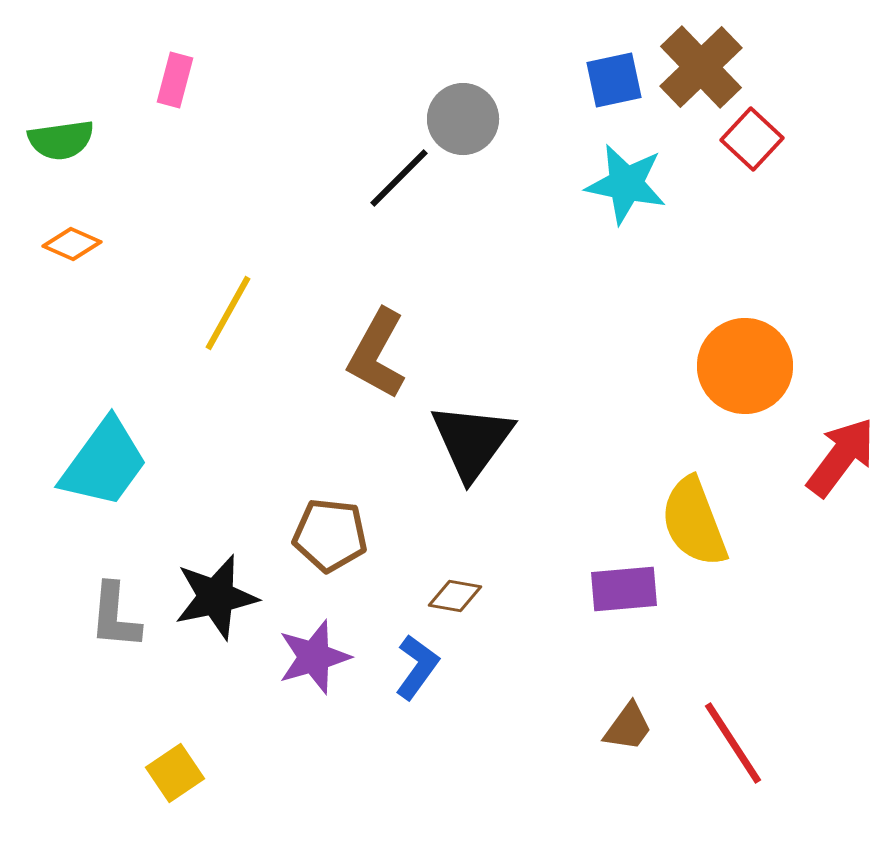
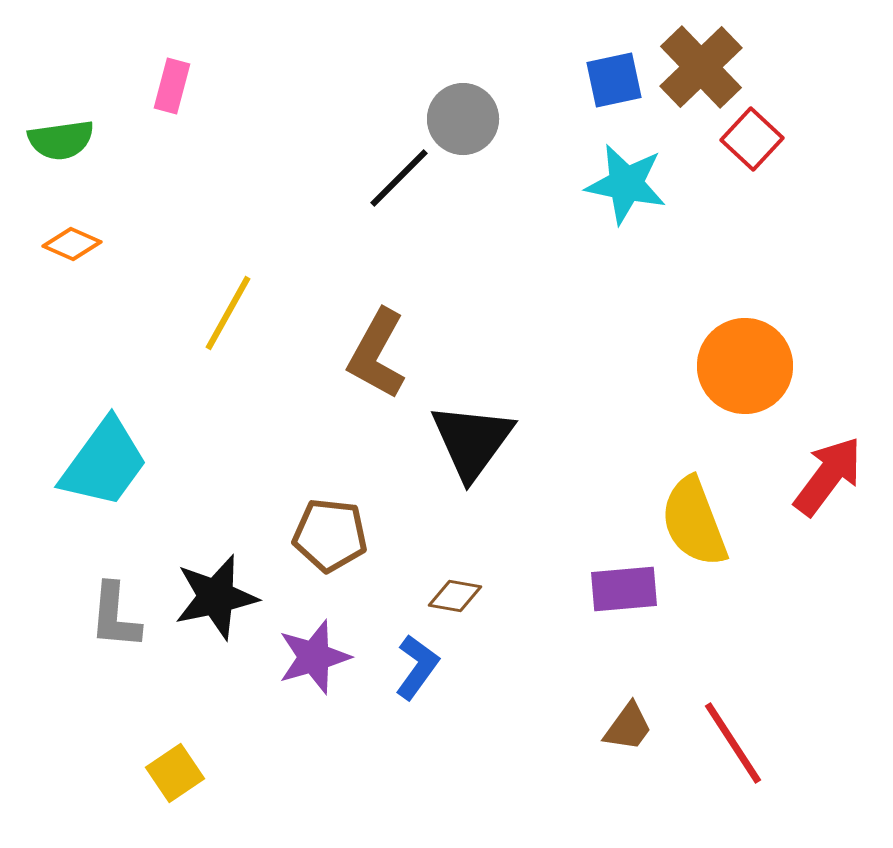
pink rectangle: moved 3 px left, 6 px down
red arrow: moved 13 px left, 19 px down
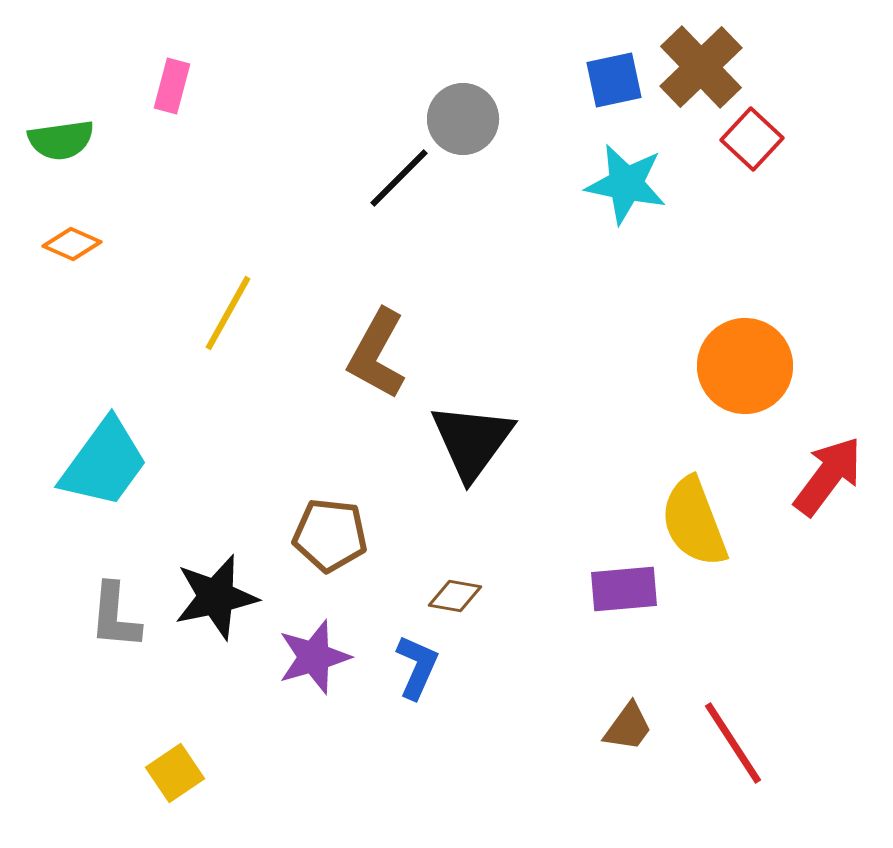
blue L-shape: rotated 12 degrees counterclockwise
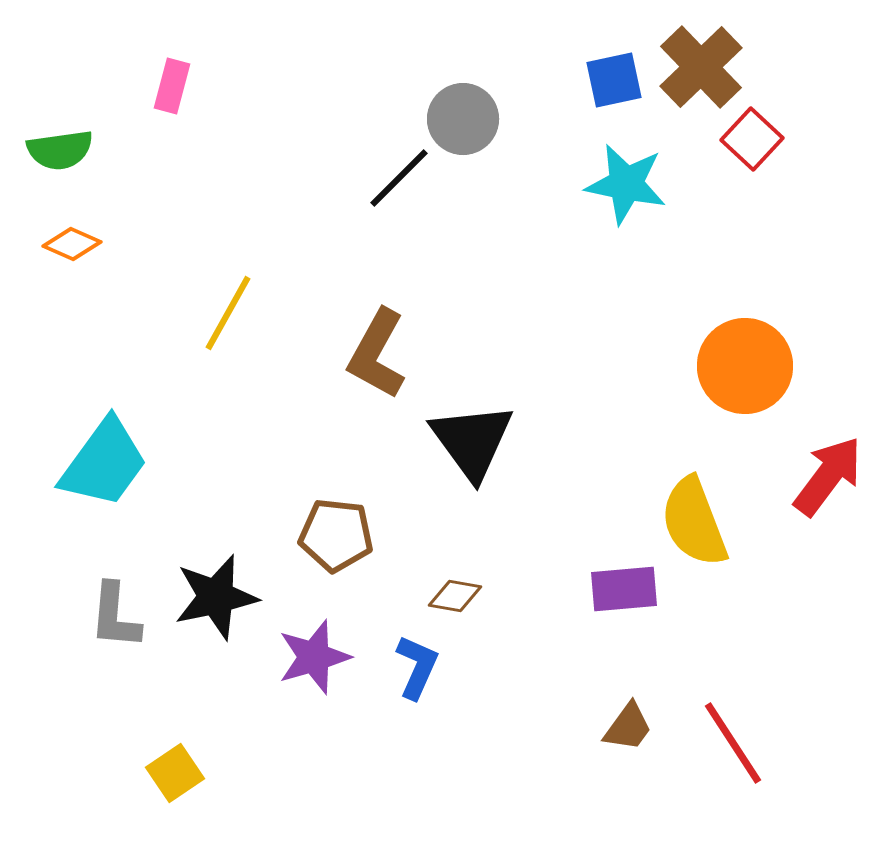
green semicircle: moved 1 px left, 10 px down
black triangle: rotated 12 degrees counterclockwise
brown pentagon: moved 6 px right
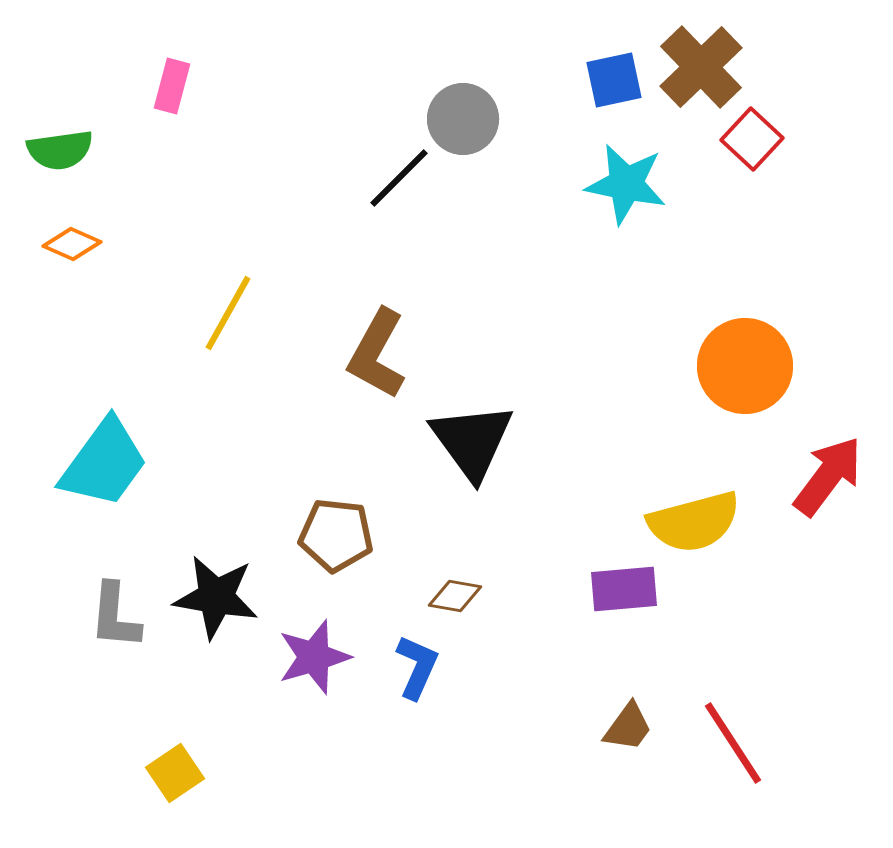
yellow semicircle: rotated 84 degrees counterclockwise
black star: rotated 22 degrees clockwise
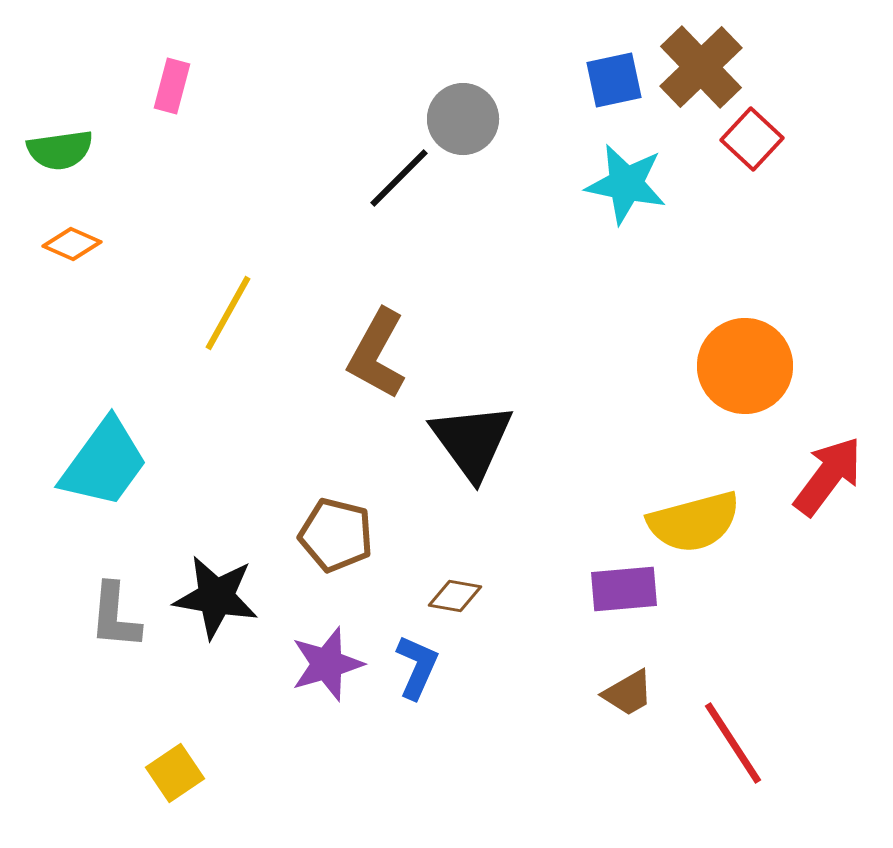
brown pentagon: rotated 8 degrees clockwise
purple star: moved 13 px right, 7 px down
brown trapezoid: moved 34 px up; rotated 24 degrees clockwise
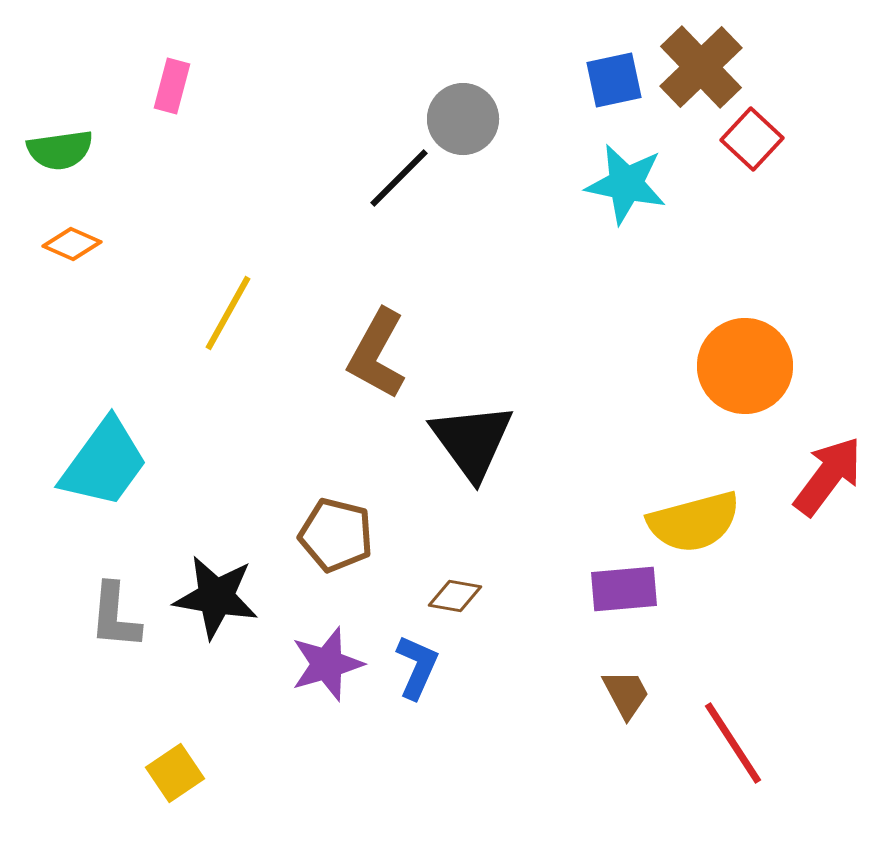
brown trapezoid: moved 2 px left, 1 px down; rotated 88 degrees counterclockwise
